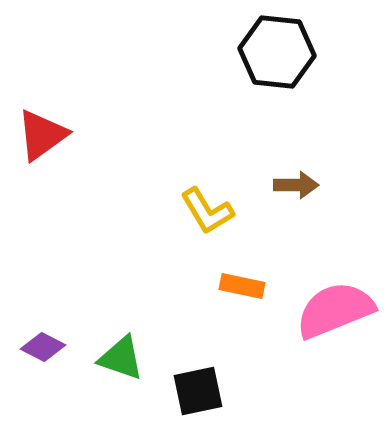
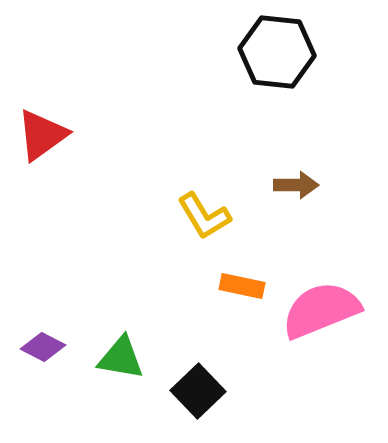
yellow L-shape: moved 3 px left, 5 px down
pink semicircle: moved 14 px left
green triangle: rotated 9 degrees counterclockwise
black square: rotated 32 degrees counterclockwise
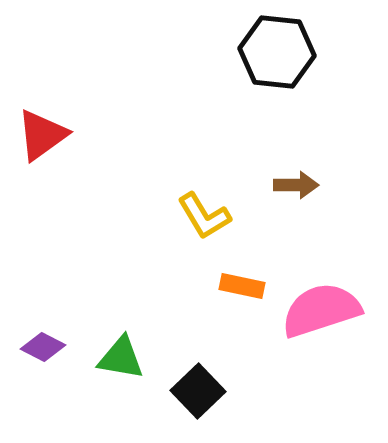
pink semicircle: rotated 4 degrees clockwise
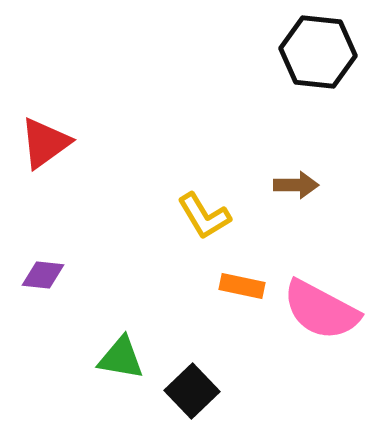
black hexagon: moved 41 px right
red triangle: moved 3 px right, 8 px down
pink semicircle: rotated 134 degrees counterclockwise
purple diamond: moved 72 px up; rotated 21 degrees counterclockwise
black square: moved 6 px left
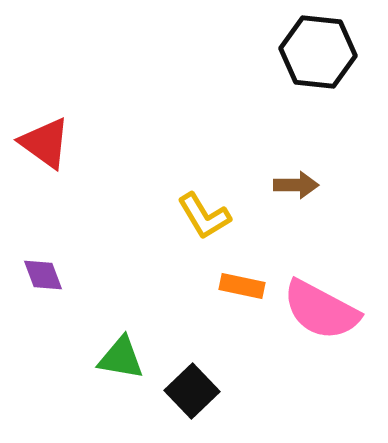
red triangle: rotated 48 degrees counterclockwise
purple diamond: rotated 63 degrees clockwise
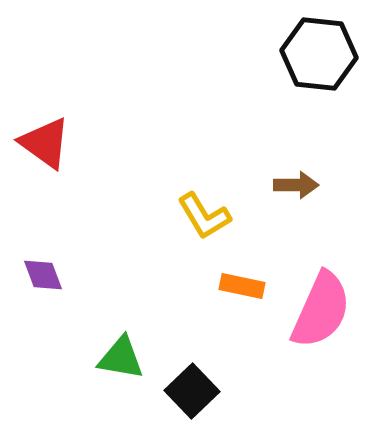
black hexagon: moved 1 px right, 2 px down
pink semicircle: rotated 94 degrees counterclockwise
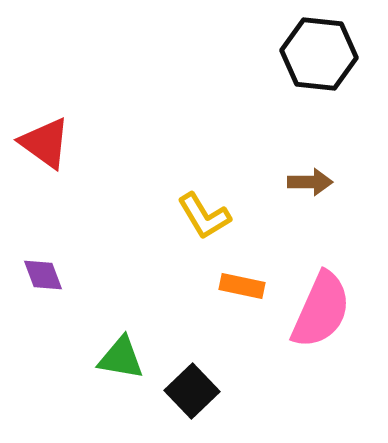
brown arrow: moved 14 px right, 3 px up
